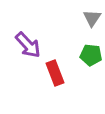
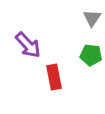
red rectangle: moved 1 px left, 4 px down; rotated 10 degrees clockwise
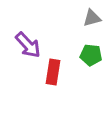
gray triangle: rotated 42 degrees clockwise
red rectangle: moved 1 px left, 5 px up; rotated 20 degrees clockwise
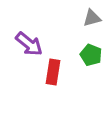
purple arrow: moved 1 px right, 1 px up; rotated 8 degrees counterclockwise
green pentagon: rotated 15 degrees clockwise
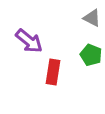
gray triangle: rotated 42 degrees clockwise
purple arrow: moved 3 px up
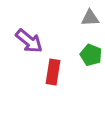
gray triangle: moved 2 px left; rotated 30 degrees counterclockwise
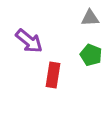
red rectangle: moved 3 px down
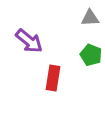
red rectangle: moved 3 px down
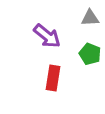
purple arrow: moved 18 px right, 5 px up
green pentagon: moved 1 px left, 1 px up
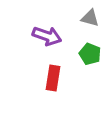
gray triangle: rotated 18 degrees clockwise
purple arrow: rotated 20 degrees counterclockwise
